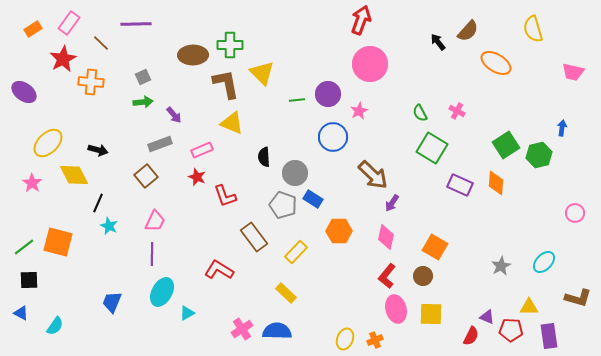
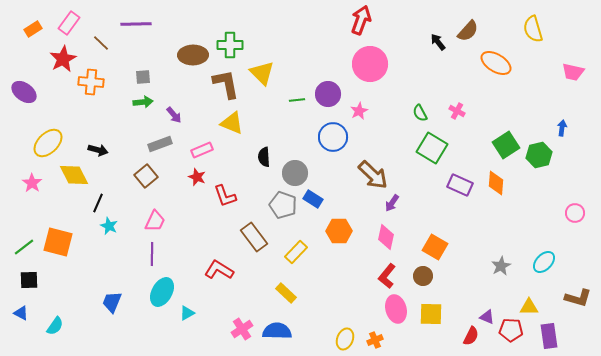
gray square at (143, 77): rotated 21 degrees clockwise
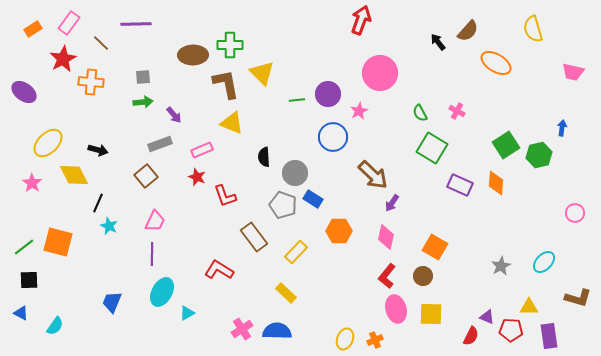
pink circle at (370, 64): moved 10 px right, 9 px down
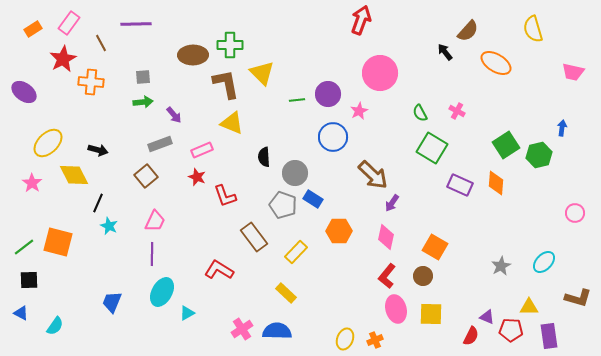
black arrow at (438, 42): moved 7 px right, 10 px down
brown line at (101, 43): rotated 18 degrees clockwise
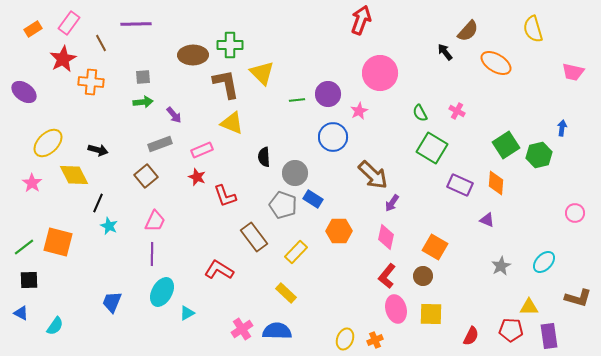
purple triangle at (487, 317): moved 97 px up
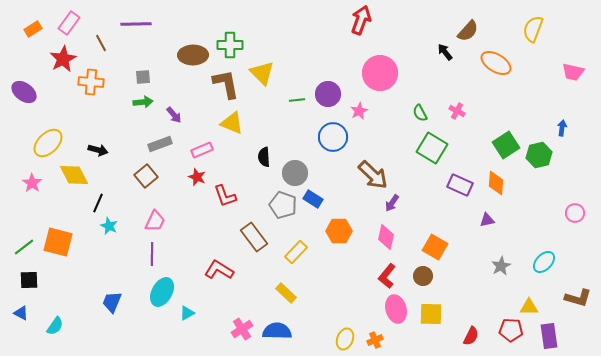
yellow semicircle at (533, 29): rotated 36 degrees clockwise
purple triangle at (487, 220): rotated 35 degrees counterclockwise
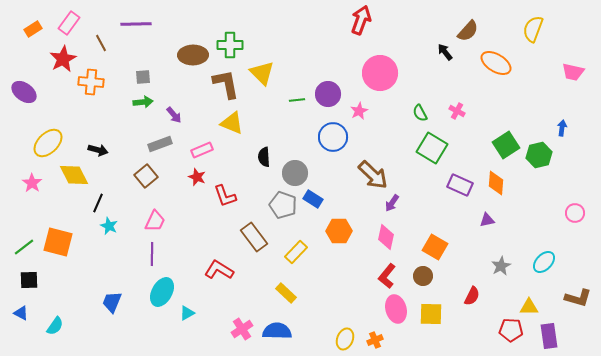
red semicircle at (471, 336): moved 1 px right, 40 px up
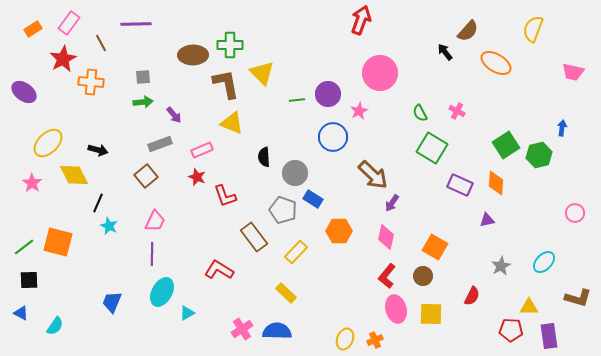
gray pentagon at (283, 205): moved 5 px down
